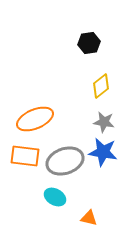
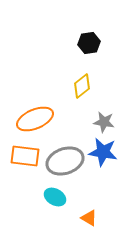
yellow diamond: moved 19 px left
orange triangle: rotated 18 degrees clockwise
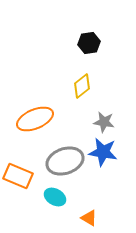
orange rectangle: moved 7 px left, 20 px down; rotated 16 degrees clockwise
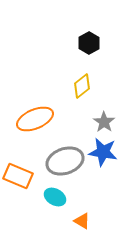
black hexagon: rotated 20 degrees counterclockwise
gray star: rotated 25 degrees clockwise
orange triangle: moved 7 px left, 3 px down
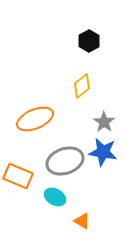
black hexagon: moved 2 px up
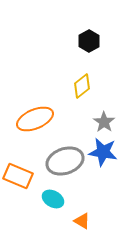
cyan ellipse: moved 2 px left, 2 px down
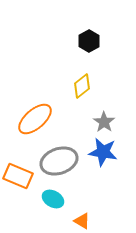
orange ellipse: rotated 18 degrees counterclockwise
gray ellipse: moved 6 px left
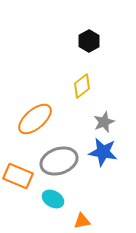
gray star: rotated 15 degrees clockwise
orange triangle: rotated 42 degrees counterclockwise
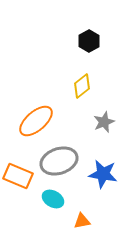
orange ellipse: moved 1 px right, 2 px down
blue star: moved 22 px down
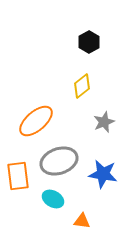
black hexagon: moved 1 px down
orange rectangle: rotated 60 degrees clockwise
orange triangle: rotated 18 degrees clockwise
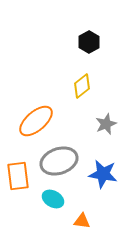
gray star: moved 2 px right, 2 px down
